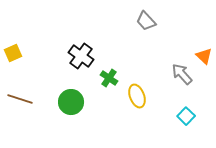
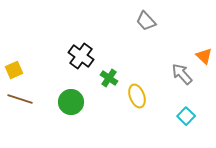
yellow square: moved 1 px right, 17 px down
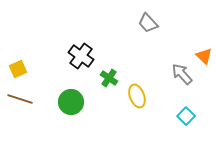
gray trapezoid: moved 2 px right, 2 px down
yellow square: moved 4 px right, 1 px up
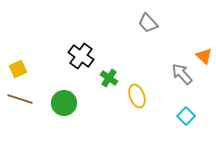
green circle: moved 7 px left, 1 px down
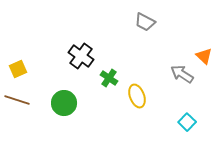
gray trapezoid: moved 3 px left, 1 px up; rotated 20 degrees counterclockwise
gray arrow: rotated 15 degrees counterclockwise
brown line: moved 3 px left, 1 px down
cyan square: moved 1 px right, 6 px down
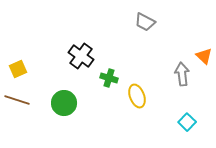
gray arrow: rotated 50 degrees clockwise
green cross: rotated 18 degrees counterclockwise
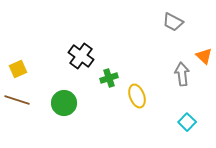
gray trapezoid: moved 28 px right
green cross: rotated 36 degrees counterclockwise
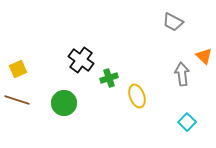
black cross: moved 4 px down
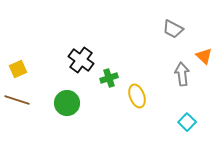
gray trapezoid: moved 7 px down
green circle: moved 3 px right
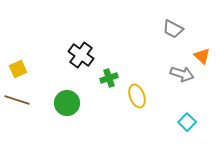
orange triangle: moved 2 px left
black cross: moved 5 px up
gray arrow: rotated 115 degrees clockwise
